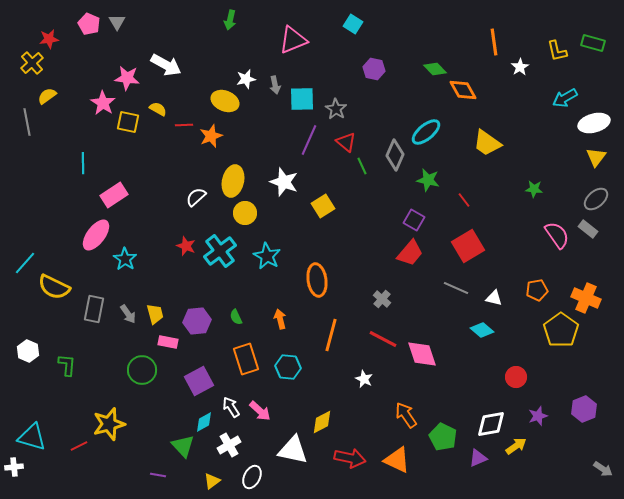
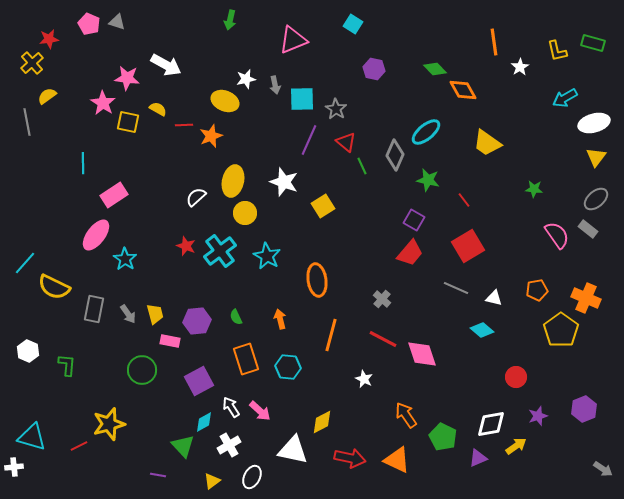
gray triangle at (117, 22): rotated 42 degrees counterclockwise
pink rectangle at (168, 342): moved 2 px right, 1 px up
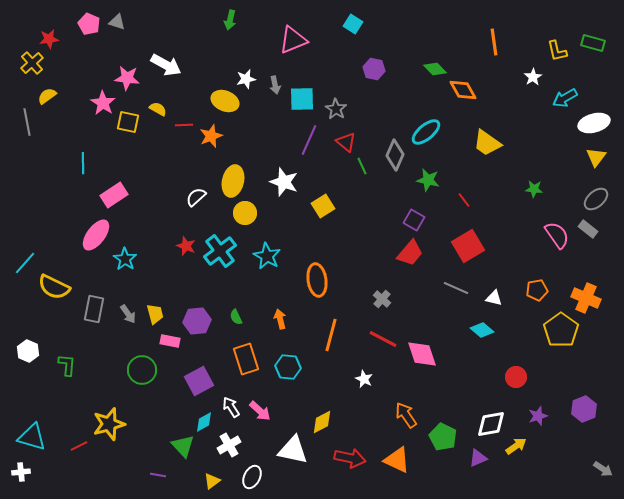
white star at (520, 67): moved 13 px right, 10 px down
white cross at (14, 467): moved 7 px right, 5 px down
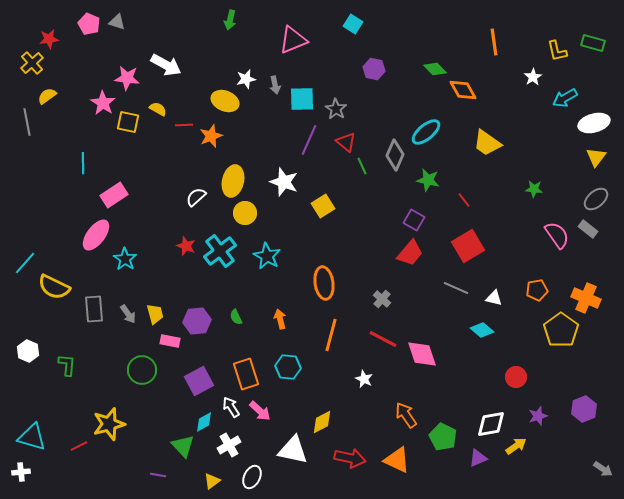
orange ellipse at (317, 280): moved 7 px right, 3 px down
gray rectangle at (94, 309): rotated 16 degrees counterclockwise
orange rectangle at (246, 359): moved 15 px down
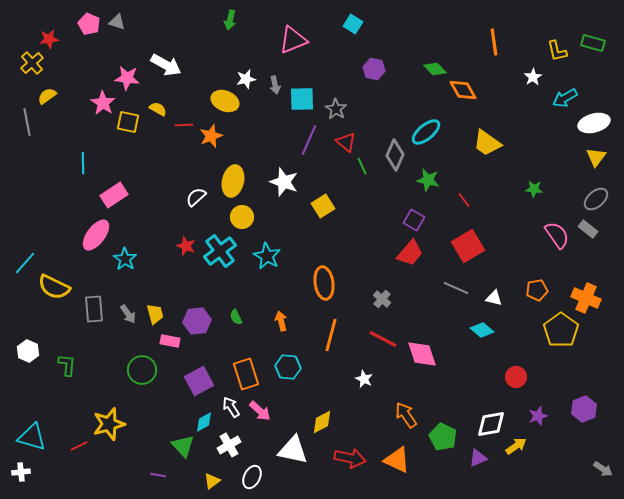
yellow circle at (245, 213): moved 3 px left, 4 px down
orange arrow at (280, 319): moved 1 px right, 2 px down
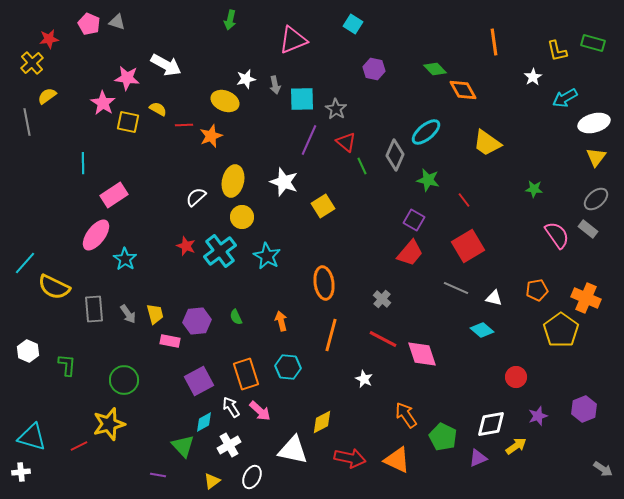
green circle at (142, 370): moved 18 px left, 10 px down
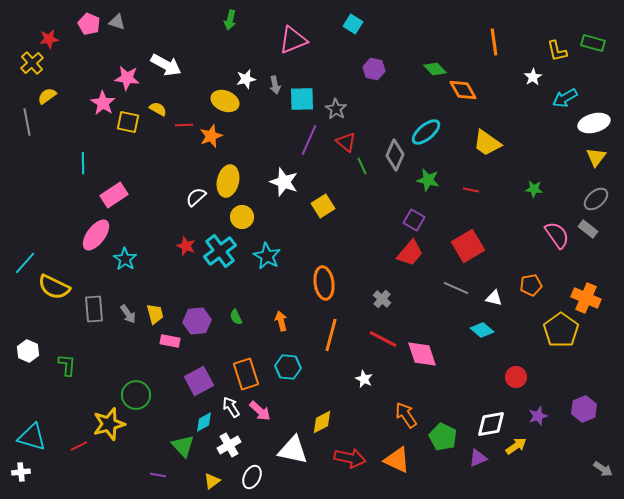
yellow ellipse at (233, 181): moved 5 px left
red line at (464, 200): moved 7 px right, 10 px up; rotated 42 degrees counterclockwise
orange pentagon at (537, 290): moved 6 px left, 5 px up
green circle at (124, 380): moved 12 px right, 15 px down
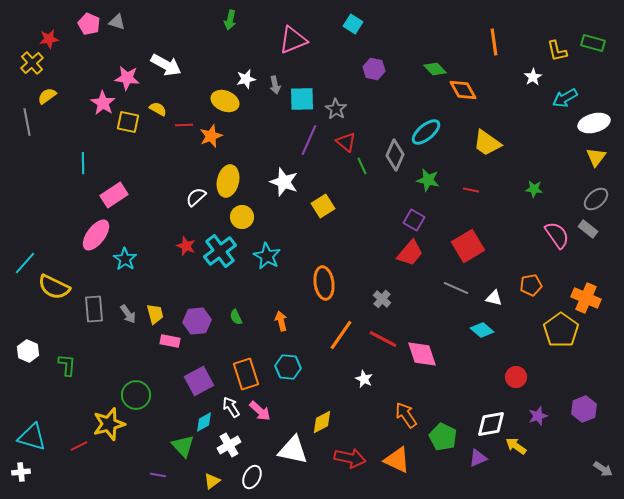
orange line at (331, 335): moved 10 px right; rotated 20 degrees clockwise
yellow arrow at (516, 446): rotated 110 degrees counterclockwise
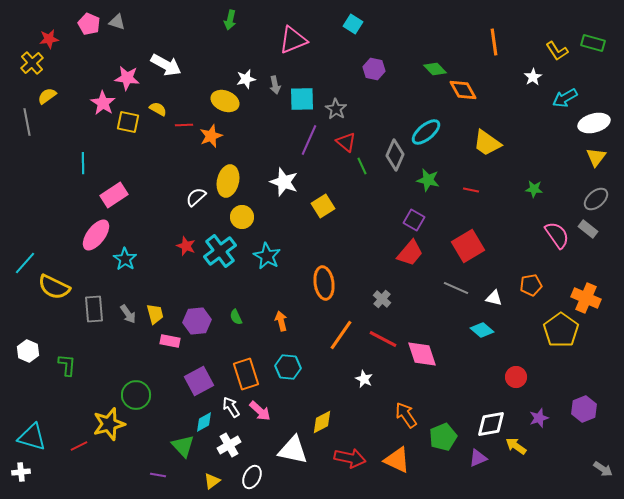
yellow L-shape at (557, 51): rotated 20 degrees counterclockwise
purple star at (538, 416): moved 1 px right, 2 px down
green pentagon at (443, 437): rotated 24 degrees clockwise
